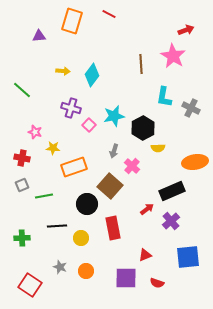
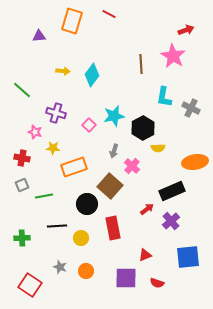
purple cross at (71, 108): moved 15 px left, 5 px down
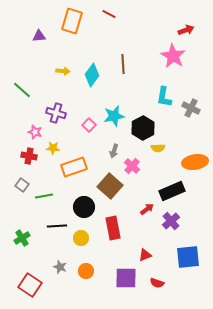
brown line at (141, 64): moved 18 px left
red cross at (22, 158): moved 7 px right, 2 px up
gray square at (22, 185): rotated 32 degrees counterclockwise
black circle at (87, 204): moved 3 px left, 3 px down
green cross at (22, 238): rotated 28 degrees counterclockwise
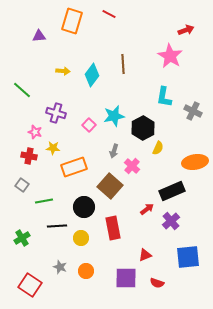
pink star at (173, 56): moved 3 px left
gray cross at (191, 108): moved 2 px right, 3 px down
yellow semicircle at (158, 148): rotated 64 degrees counterclockwise
green line at (44, 196): moved 5 px down
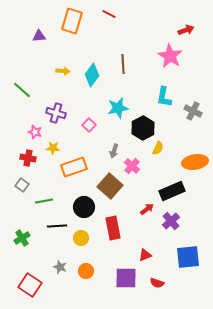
cyan star at (114, 116): moved 4 px right, 8 px up
red cross at (29, 156): moved 1 px left, 2 px down
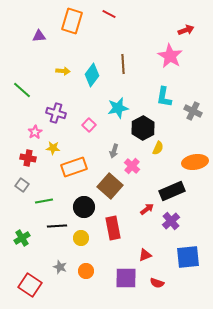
pink star at (35, 132): rotated 24 degrees clockwise
